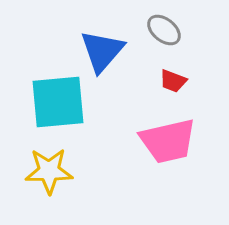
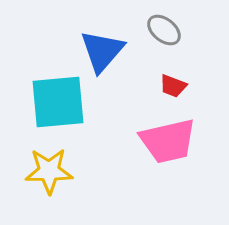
red trapezoid: moved 5 px down
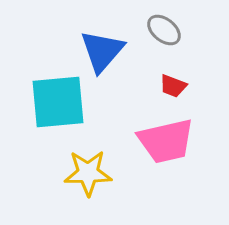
pink trapezoid: moved 2 px left
yellow star: moved 39 px right, 2 px down
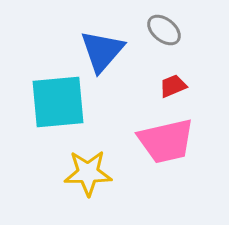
red trapezoid: rotated 136 degrees clockwise
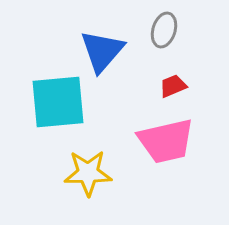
gray ellipse: rotated 68 degrees clockwise
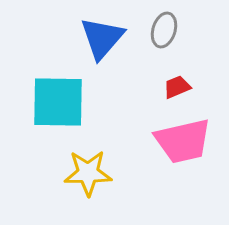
blue triangle: moved 13 px up
red trapezoid: moved 4 px right, 1 px down
cyan square: rotated 6 degrees clockwise
pink trapezoid: moved 17 px right
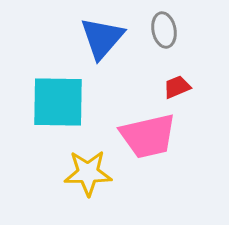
gray ellipse: rotated 28 degrees counterclockwise
pink trapezoid: moved 35 px left, 5 px up
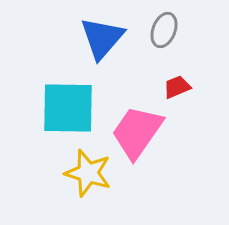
gray ellipse: rotated 32 degrees clockwise
cyan square: moved 10 px right, 6 px down
pink trapezoid: moved 11 px left, 4 px up; rotated 138 degrees clockwise
yellow star: rotated 18 degrees clockwise
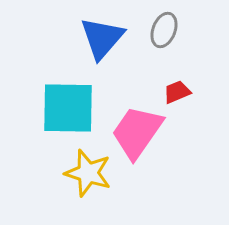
red trapezoid: moved 5 px down
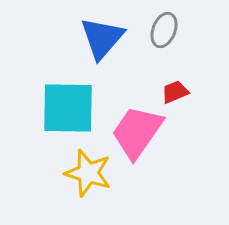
red trapezoid: moved 2 px left
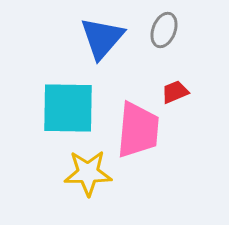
pink trapezoid: moved 1 px right, 2 px up; rotated 150 degrees clockwise
yellow star: rotated 18 degrees counterclockwise
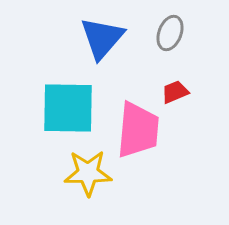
gray ellipse: moved 6 px right, 3 px down
